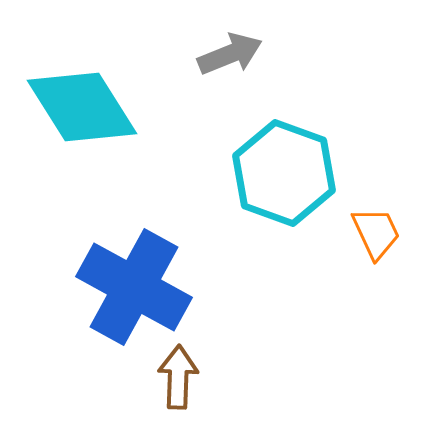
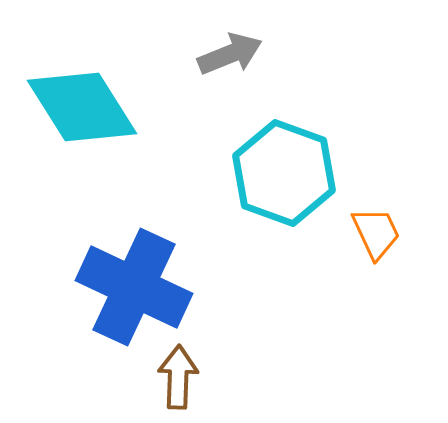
blue cross: rotated 4 degrees counterclockwise
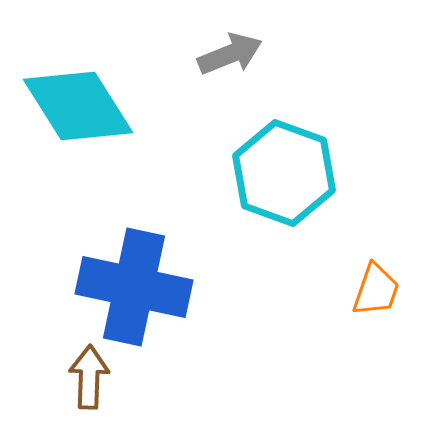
cyan diamond: moved 4 px left, 1 px up
orange trapezoid: moved 57 px down; rotated 44 degrees clockwise
blue cross: rotated 13 degrees counterclockwise
brown arrow: moved 89 px left
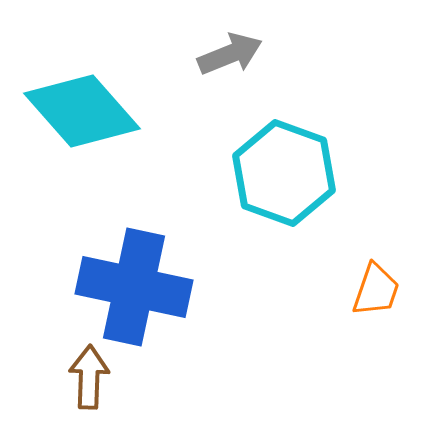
cyan diamond: moved 4 px right, 5 px down; rotated 9 degrees counterclockwise
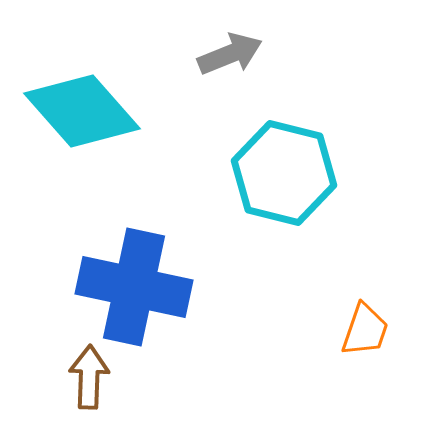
cyan hexagon: rotated 6 degrees counterclockwise
orange trapezoid: moved 11 px left, 40 px down
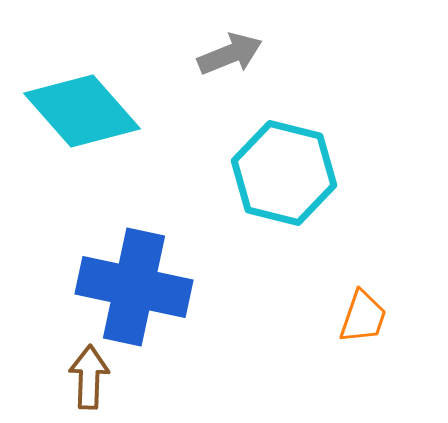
orange trapezoid: moved 2 px left, 13 px up
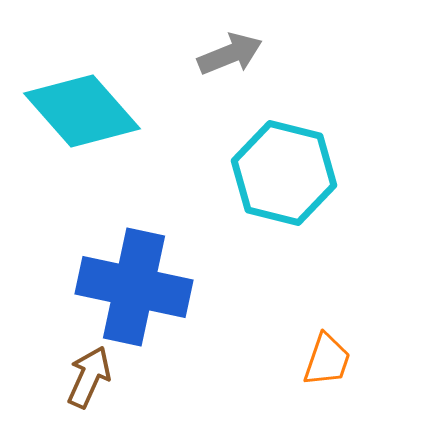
orange trapezoid: moved 36 px left, 43 px down
brown arrow: rotated 22 degrees clockwise
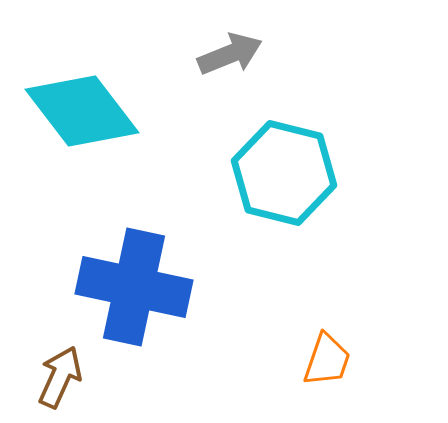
cyan diamond: rotated 4 degrees clockwise
brown arrow: moved 29 px left
